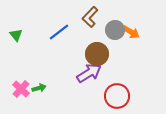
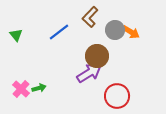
brown circle: moved 2 px down
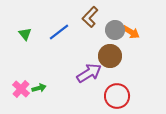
green triangle: moved 9 px right, 1 px up
brown circle: moved 13 px right
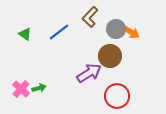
gray circle: moved 1 px right, 1 px up
green triangle: rotated 16 degrees counterclockwise
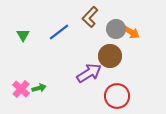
green triangle: moved 2 px left, 1 px down; rotated 24 degrees clockwise
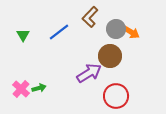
red circle: moved 1 px left
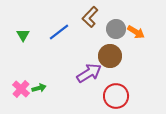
orange arrow: moved 5 px right
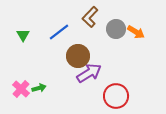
brown circle: moved 32 px left
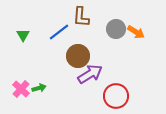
brown L-shape: moved 9 px left; rotated 40 degrees counterclockwise
purple arrow: moved 1 px right, 1 px down
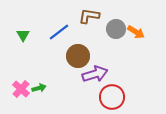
brown L-shape: moved 8 px right, 1 px up; rotated 95 degrees clockwise
purple arrow: moved 5 px right; rotated 15 degrees clockwise
red circle: moved 4 px left, 1 px down
